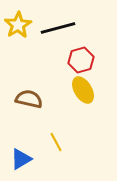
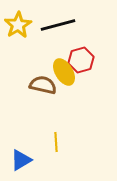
black line: moved 3 px up
yellow ellipse: moved 19 px left, 18 px up
brown semicircle: moved 14 px right, 14 px up
yellow line: rotated 24 degrees clockwise
blue triangle: moved 1 px down
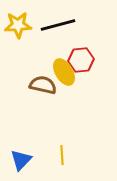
yellow star: rotated 28 degrees clockwise
red hexagon: rotated 10 degrees clockwise
yellow line: moved 6 px right, 13 px down
blue triangle: rotated 15 degrees counterclockwise
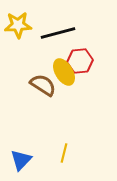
black line: moved 8 px down
red hexagon: moved 1 px left, 1 px down
brown semicircle: rotated 20 degrees clockwise
yellow line: moved 2 px right, 2 px up; rotated 18 degrees clockwise
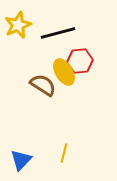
yellow star: rotated 20 degrees counterclockwise
